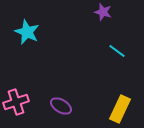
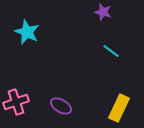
cyan line: moved 6 px left
yellow rectangle: moved 1 px left, 1 px up
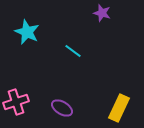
purple star: moved 1 px left, 1 px down
cyan line: moved 38 px left
purple ellipse: moved 1 px right, 2 px down
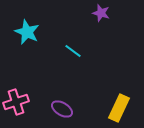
purple star: moved 1 px left
purple ellipse: moved 1 px down
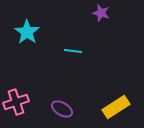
cyan star: rotated 10 degrees clockwise
cyan line: rotated 30 degrees counterclockwise
yellow rectangle: moved 3 px left, 1 px up; rotated 32 degrees clockwise
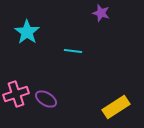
pink cross: moved 8 px up
purple ellipse: moved 16 px left, 10 px up
